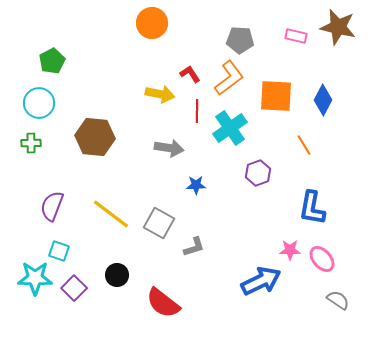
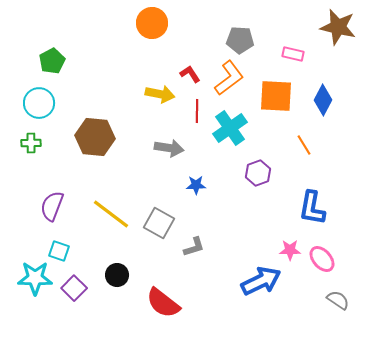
pink rectangle: moved 3 px left, 18 px down
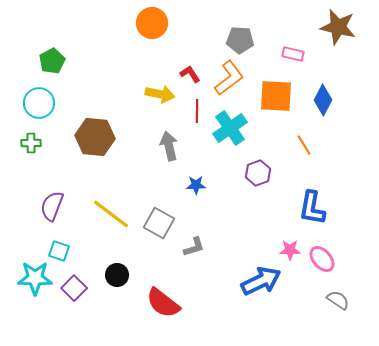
gray arrow: moved 2 px up; rotated 112 degrees counterclockwise
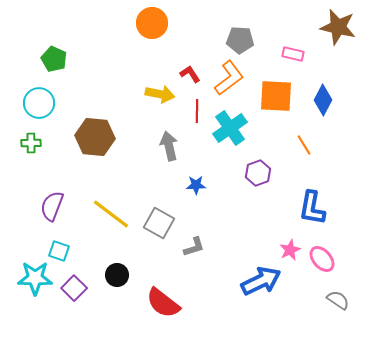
green pentagon: moved 2 px right, 2 px up; rotated 20 degrees counterclockwise
pink star: rotated 25 degrees counterclockwise
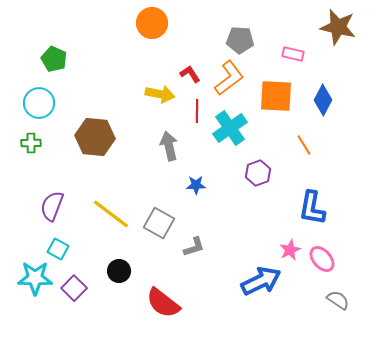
cyan square: moved 1 px left, 2 px up; rotated 10 degrees clockwise
black circle: moved 2 px right, 4 px up
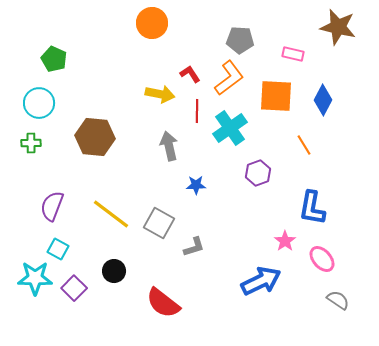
pink star: moved 5 px left, 9 px up; rotated 10 degrees counterclockwise
black circle: moved 5 px left
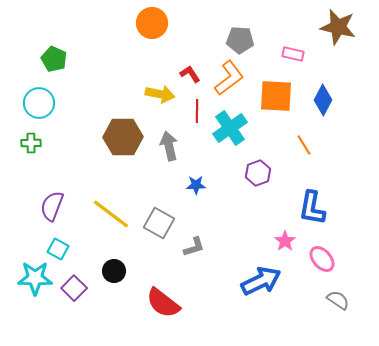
brown hexagon: moved 28 px right; rotated 6 degrees counterclockwise
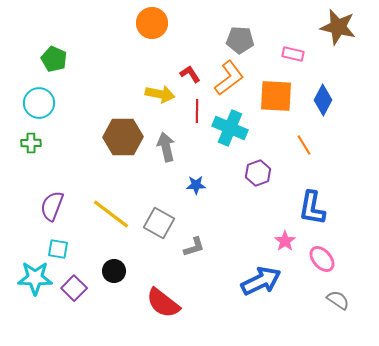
cyan cross: rotated 32 degrees counterclockwise
gray arrow: moved 3 px left, 1 px down
cyan square: rotated 20 degrees counterclockwise
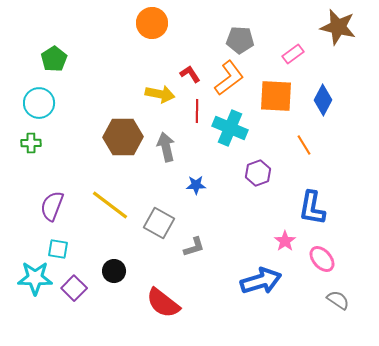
pink rectangle: rotated 50 degrees counterclockwise
green pentagon: rotated 15 degrees clockwise
yellow line: moved 1 px left, 9 px up
blue arrow: rotated 9 degrees clockwise
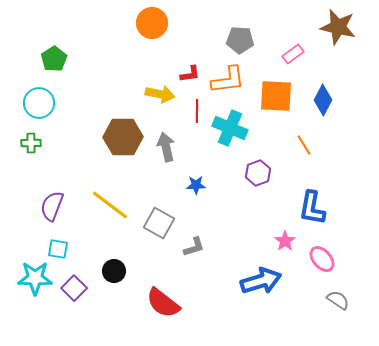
red L-shape: rotated 115 degrees clockwise
orange L-shape: moved 1 px left, 2 px down; rotated 30 degrees clockwise
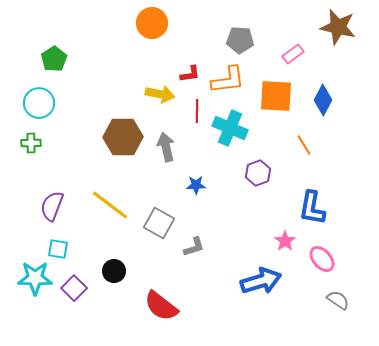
red semicircle: moved 2 px left, 3 px down
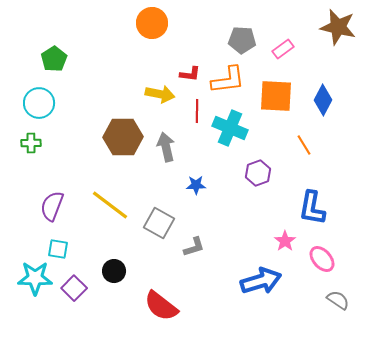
gray pentagon: moved 2 px right
pink rectangle: moved 10 px left, 5 px up
red L-shape: rotated 15 degrees clockwise
